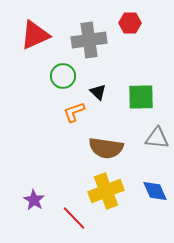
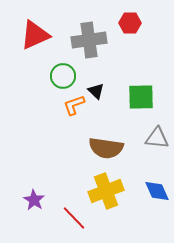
black triangle: moved 2 px left, 1 px up
orange L-shape: moved 7 px up
blue diamond: moved 2 px right
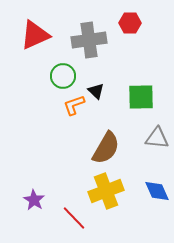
brown semicircle: rotated 68 degrees counterclockwise
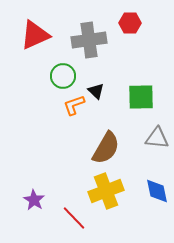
blue diamond: rotated 12 degrees clockwise
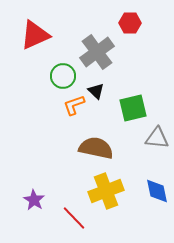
gray cross: moved 8 px right, 12 px down; rotated 28 degrees counterclockwise
green square: moved 8 px left, 11 px down; rotated 12 degrees counterclockwise
brown semicircle: moved 10 px left; rotated 108 degrees counterclockwise
